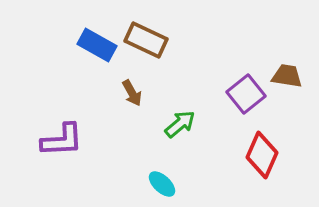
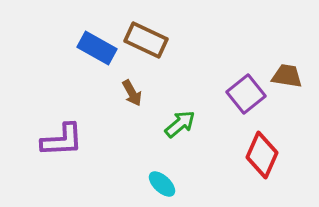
blue rectangle: moved 3 px down
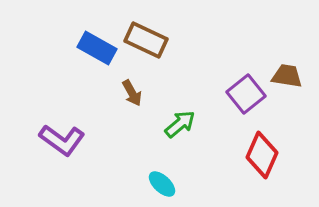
purple L-shape: rotated 39 degrees clockwise
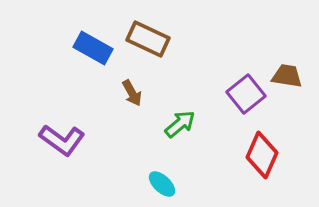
brown rectangle: moved 2 px right, 1 px up
blue rectangle: moved 4 px left
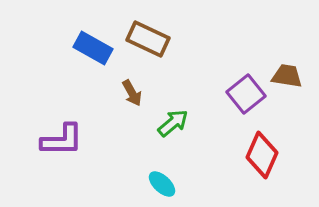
green arrow: moved 7 px left, 1 px up
purple L-shape: rotated 36 degrees counterclockwise
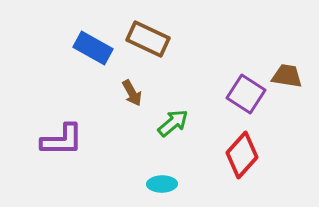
purple square: rotated 18 degrees counterclockwise
red diamond: moved 20 px left; rotated 18 degrees clockwise
cyan ellipse: rotated 44 degrees counterclockwise
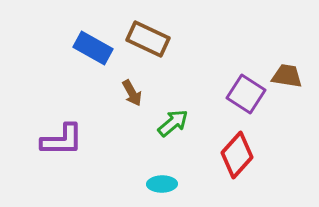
red diamond: moved 5 px left
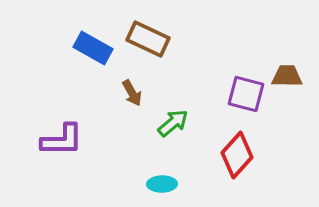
brown trapezoid: rotated 8 degrees counterclockwise
purple square: rotated 18 degrees counterclockwise
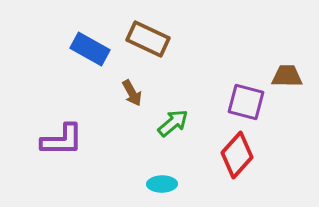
blue rectangle: moved 3 px left, 1 px down
purple square: moved 8 px down
